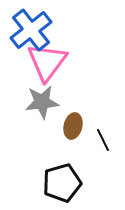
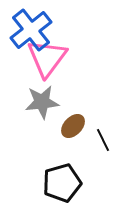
pink triangle: moved 4 px up
brown ellipse: rotated 30 degrees clockwise
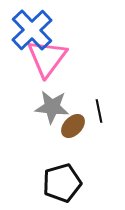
blue cross: moved 1 px right; rotated 6 degrees counterclockwise
gray star: moved 10 px right, 5 px down; rotated 12 degrees clockwise
black line: moved 4 px left, 29 px up; rotated 15 degrees clockwise
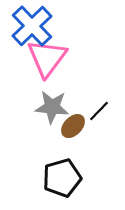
blue cross: moved 4 px up
black line: rotated 55 degrees clockwise
black pentagon: moved 5 px up
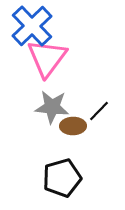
brown ellipse: rotated 45 degrees clockwise
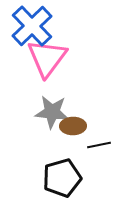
gray star: moved 5 px down
black line: moved 34 px down; rotated 35 degrees clockwise
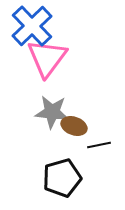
brown ellipse: moved 1 px right; rotated 20 degrees clockwise
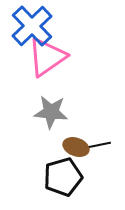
pink triangle: moved 1 px up; rotated 18 degrees clockwise
gray star: moved 1 px left
brown ellipse: moved 2 px right, 21 px down
black pentagon: moved 1 px right, 1 px up
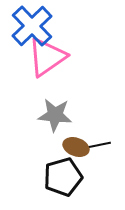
gray star: moved 4 px right, 3 px down
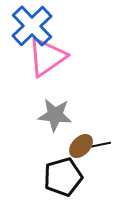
brown ellipse: moved 5 px right, 1 px up; rotated 65 degrees counterclockwise
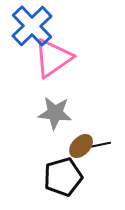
pink triangle: moved 6 px right, 1 px down
gray star: moved 2 px up
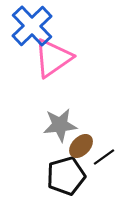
gray star: moved 5 px right, 12 px down; rotated 12 degrees counterclockwise
black line: moved 5 px right, 12 px down; rotated 25 degrees counterclockwise
black pentagon: moved 3 px right, 1 px up
